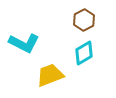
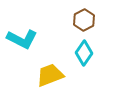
cyan L-shape: moved 2 px left, 4 px up
cyan diamond: rotated 25 degrees counterclockwise
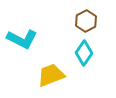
brown hexagon: moved 2 px right, 1 px down
yellow trapezoid: moved 1 px right
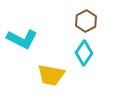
yellow trapezoid: rotated 148 degrees counterclockwise
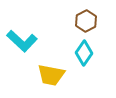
cyan L-shape: moved 2 px down; rotated 16 degrees clockwise
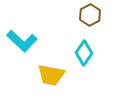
brown hexagon: moved 4 px right, 6 px up
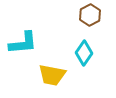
cyan L-shape: moved 1 px right, 2 px down; rotated 48 degrees counterclockwise
yellow trapezoid: moved 1 px right
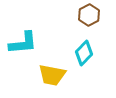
brown hexagon: moved 1 px left
cyan diamond: rotated 10 degrees clockwise
